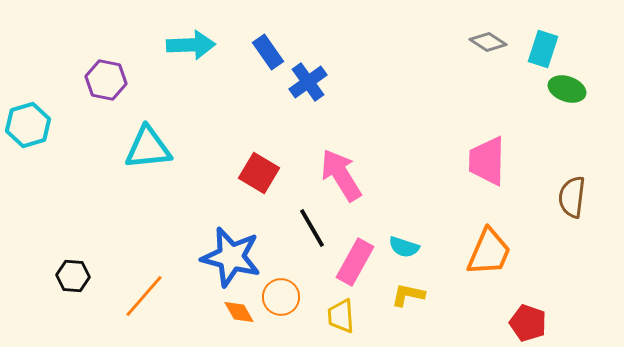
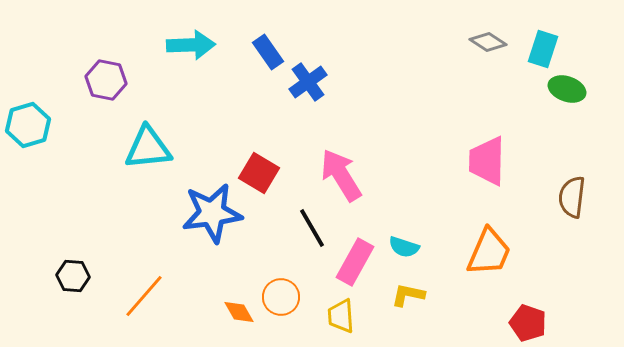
blue star: moved 19 px left, 44 px up; rotated 22 degrees counterclockwise
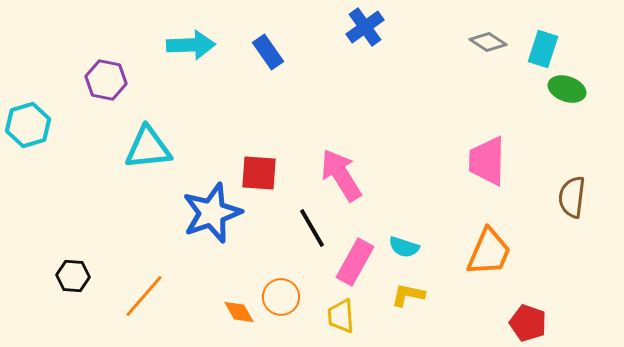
blue cross: moved 57 px right, 55 px up
red square: rotated 27 degrees counterclockwise
blue star: rotated 12 degrees counterclockwise
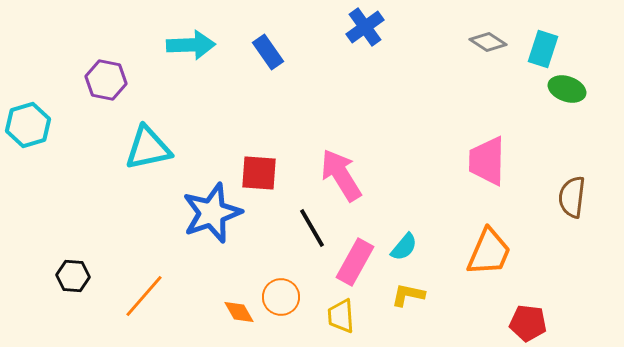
cyan triangle: rotated 6 degrees counterclockwise
cyan semicircle: rotated 68 degrees counterclockwise
red pentagon: rotated 12 degrees counterclockwise
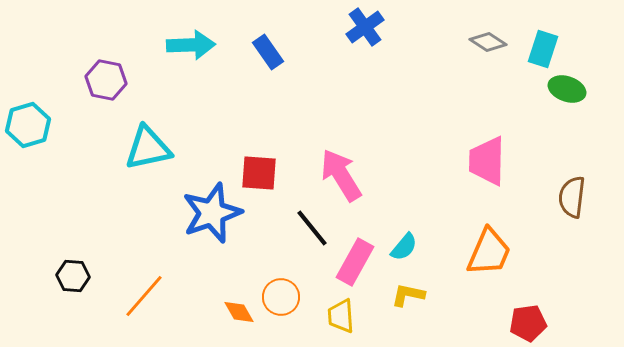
black line: rotated 9 degrees counterclockwise
red pentagon: rotated 15 degrees counterclockwise
